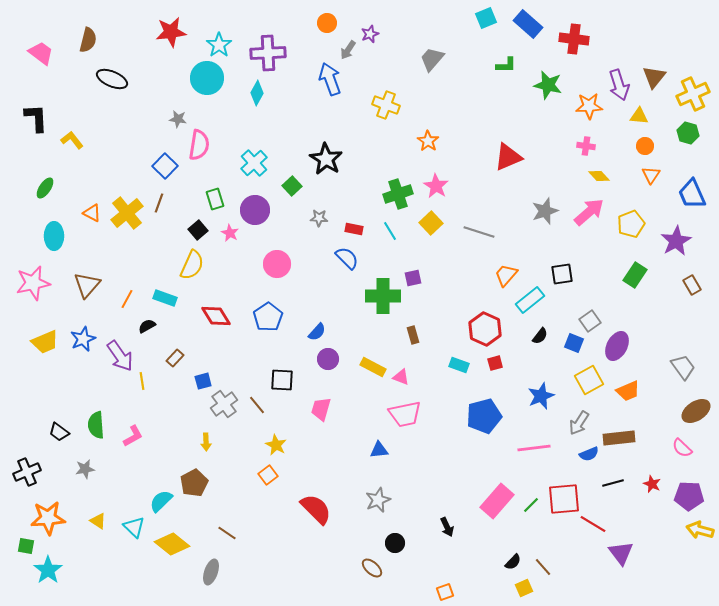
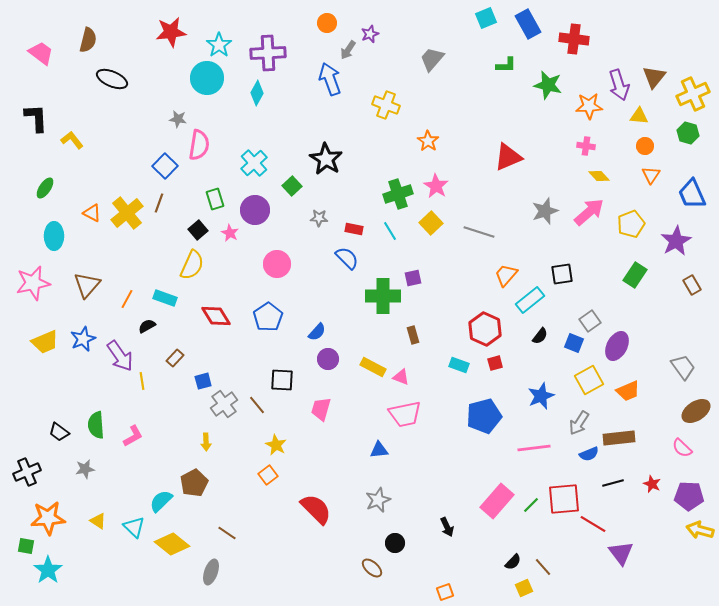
blue rectangle at (528, 24): rotated 20 degrees clockwise
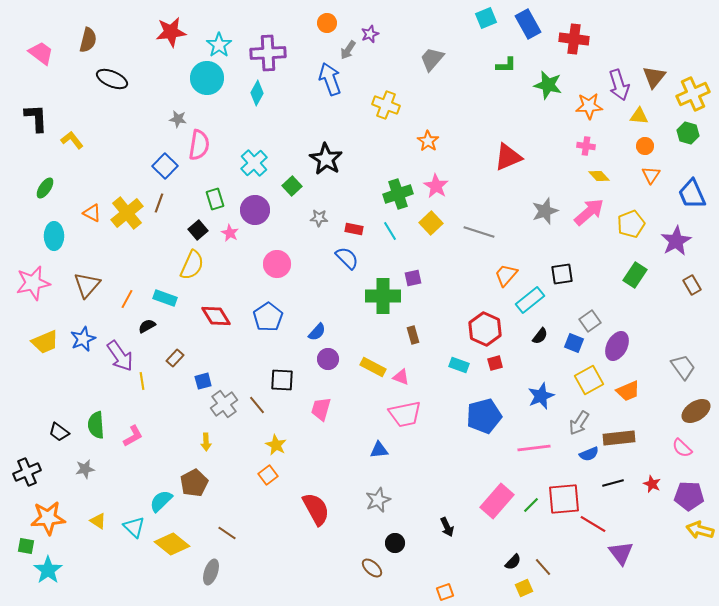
red semicircle at (316, 509): rotated 16 degrees clockwise
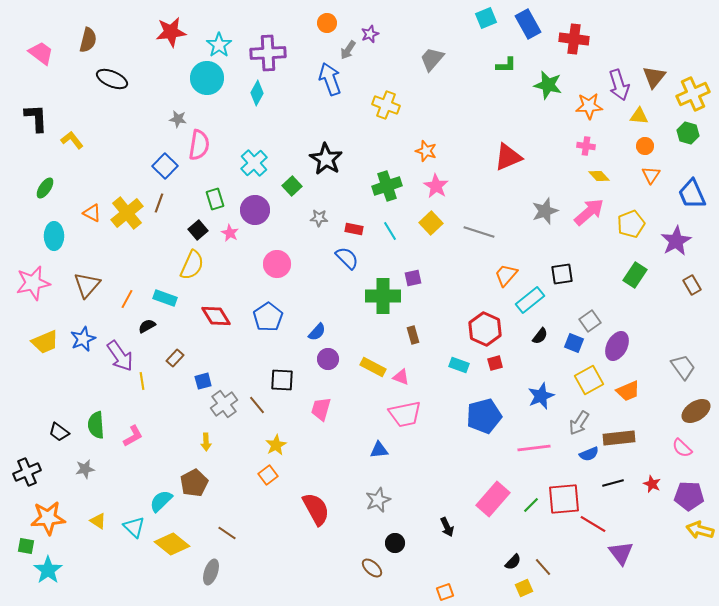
orange star at (428, 141): moved 2 px left, 10 px down; rotated 15 degrees counterclockwise
green cross at (398, 194): moved 11 px left, 8 px up
yellow star at (276, 445): rotated 15 degrees clockwise
pink rectangle at (497, 501): moved 4 px left, 2 px up
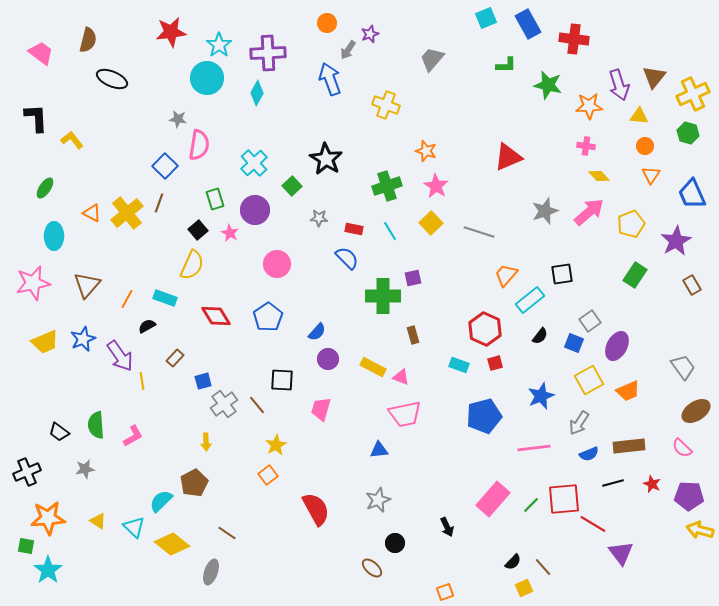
brown rectangle at (619, 438): moved 10 px right, 8 px down
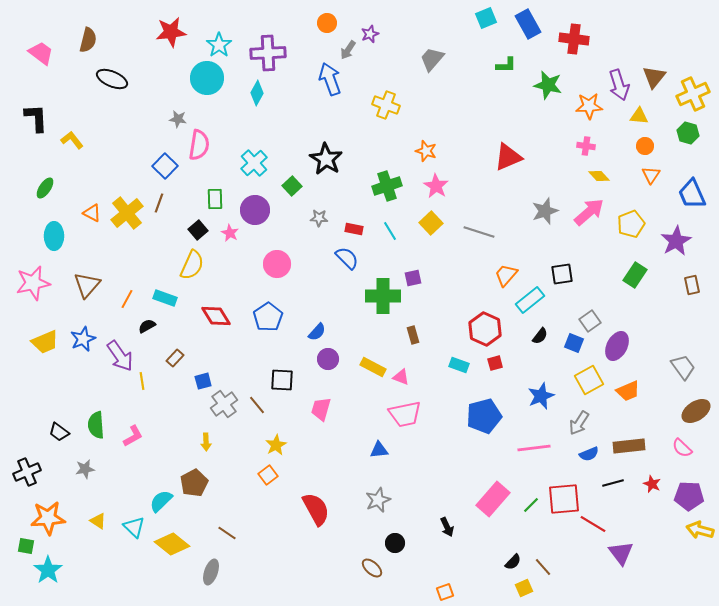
green rectangle at (215, 199): rotated 15 degrees clockwise
brown rectangle at (692, 285): rotated 18 degrees clockwise
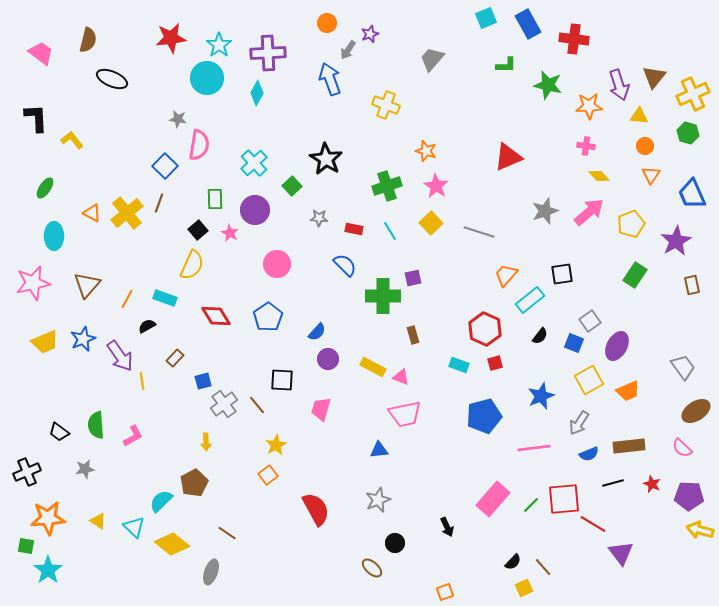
red star at (171, 32): moved 6 px down
blue semicircle at (347, 258): moved 2 px left, 7 px down
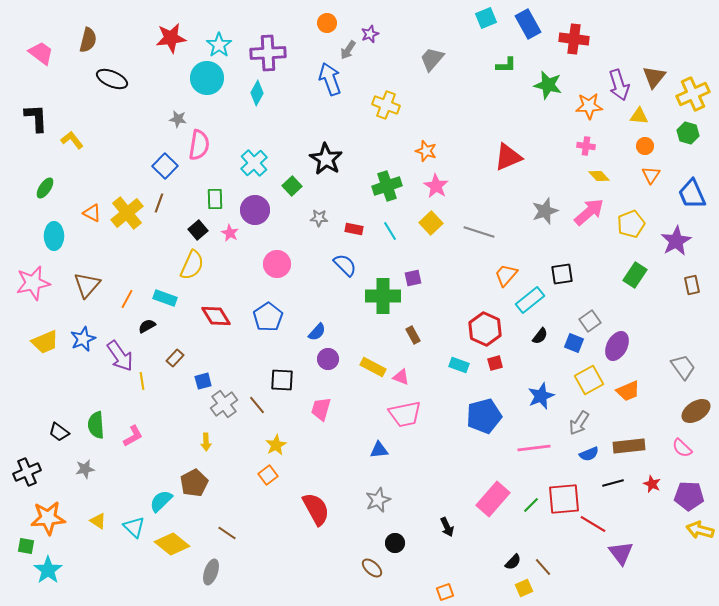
brown rectangle at (413, 335): rotated 12 degrees counterclockwise
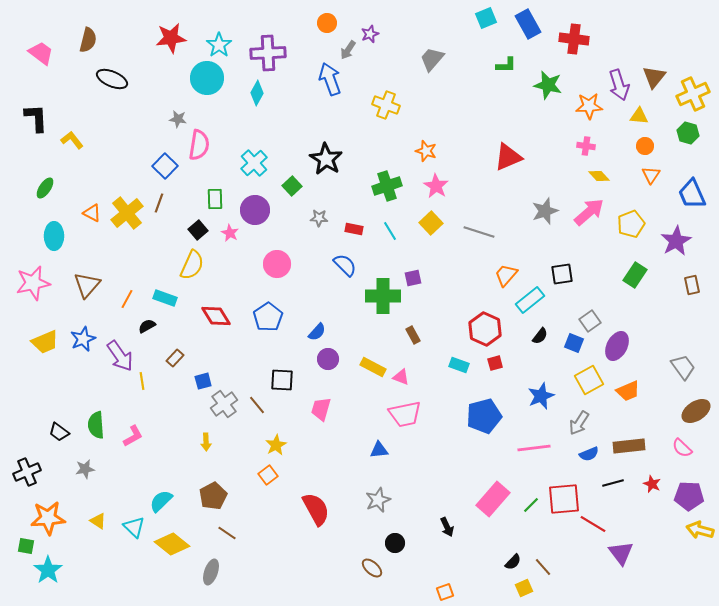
brown pentagon at (194, 483): moved 19 px right, 13 px down
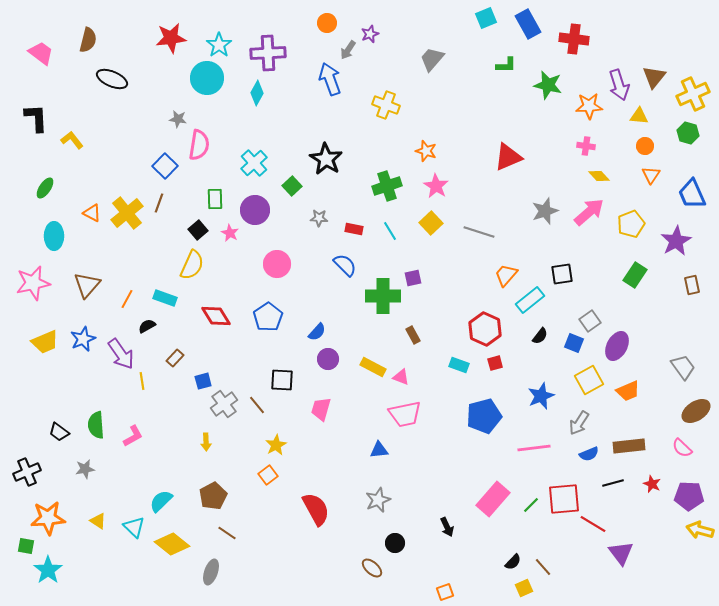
purple arrow at (120, 356): moved 1 px right, 2 px up
